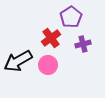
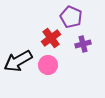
purple pentagon: rotated 15 degrees counterclockwise
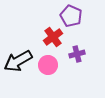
purple pentagon: moved 1 px up
red cross: moved 2 px right, 1 px up
purple cross: moved 6 px left, 10 px down
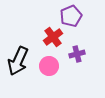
purple pentagon: rotated 25 degrees clockwise
black arrow: rotated 36 degrees counterclockwise
pink circle: moved 1 px right, 1 px down
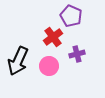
purple pentagon: rotated 25 degrees counterclockwise
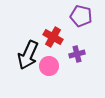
purple pentagon: moved 10 px right; rotated 10 degrees counterclockwise
red cross: rotated 24 degrees counterclockwise
black arrow: moved 10 px right, 6 px up
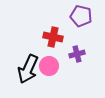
red cross: rotated 18 degrees counterclockwise
black arrow: moved 14 px down
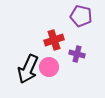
red cross: moved 1 px right, 3 px down; rotated 30 degrees counterclockwise
purple cross: rotated 28 degrees clockwise
pink circle: moved 1 px down
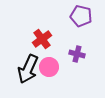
red cross: moved 12 px left, 1 px up; rotated 18 degrees counterclockwise
